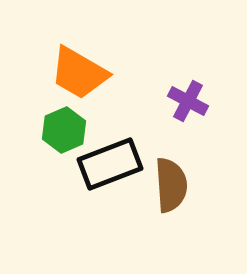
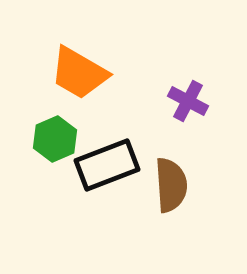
green hexagon: moved 9 px left, 9 px down
black rectangle: moved 3 px left, 1 px down
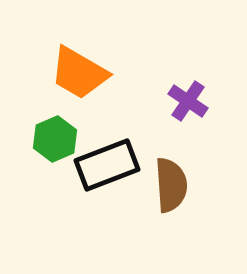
purple cross: rotated 6 degrees clockwise
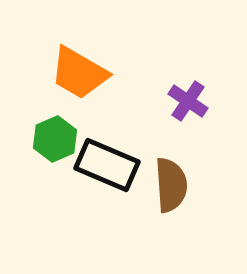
black rectangle: rotated 44 degrees clockwise
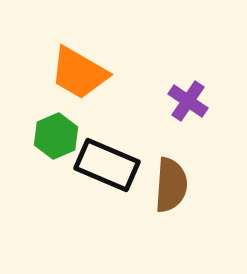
green hexagon: moved 1 px right, 3 px up
brown semicircle: rotated 8 degrees clockwise
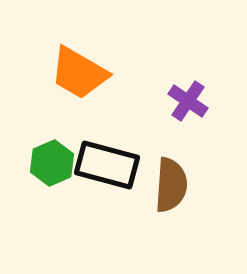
green hexagon: moved 4 px left, 27 px down
black rectangle: rotated 8 degrees counterclockwise
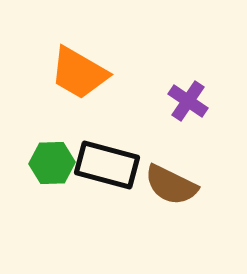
green hexagon: rotated 21 degrees clockwise
brown semicircle: rotated 112 degrees clockwise
